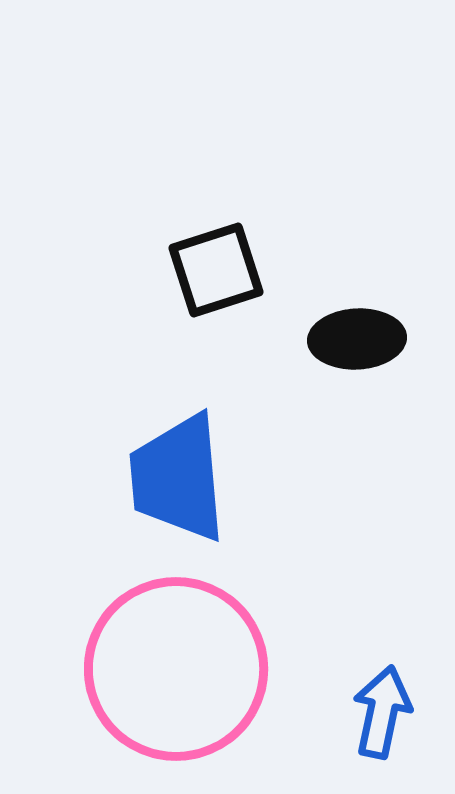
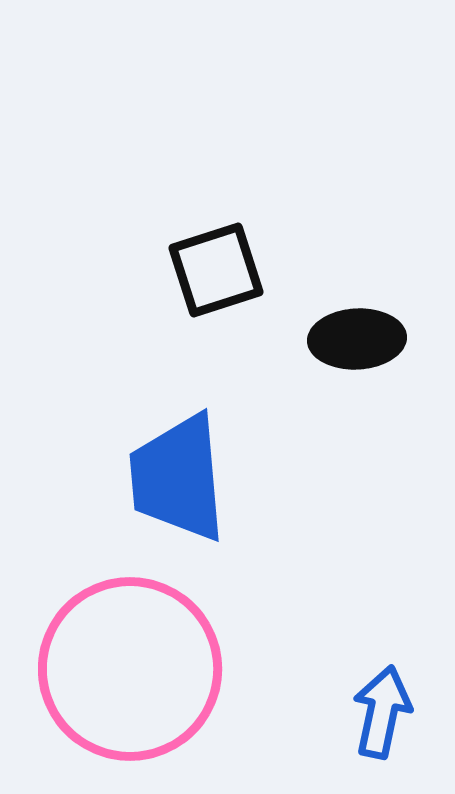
pink circle: moved 46 px left
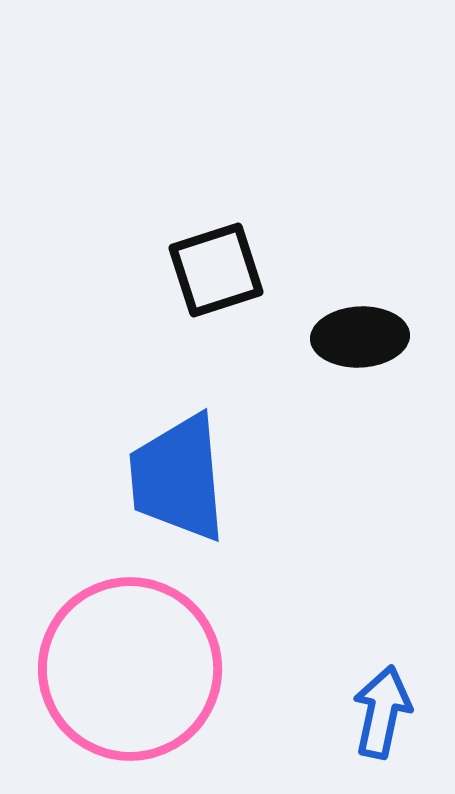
black ellipse: moved 3 px right, 2 px up
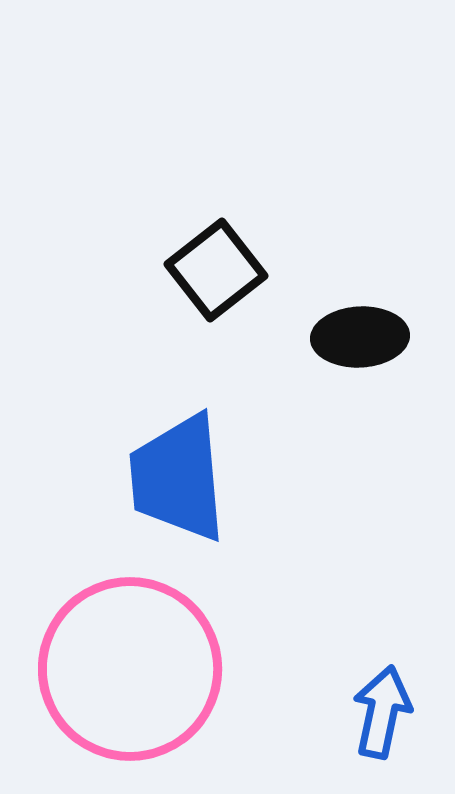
black square: rotated 20 degrees counterclockwise
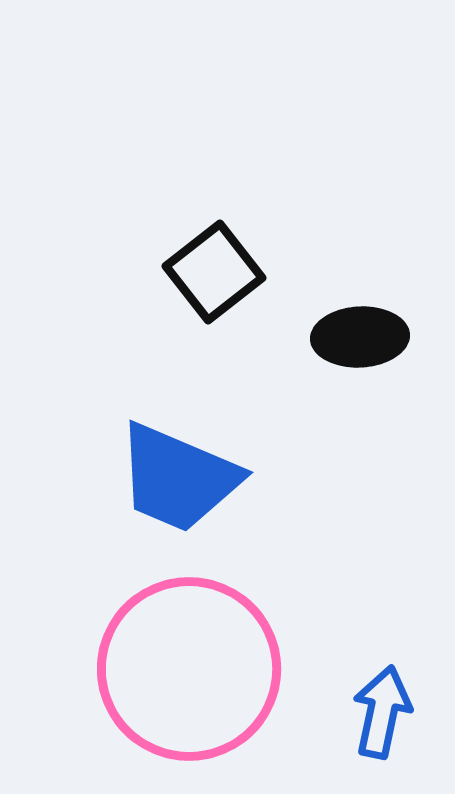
black square: moved 2 px left, 2 px down
blue trapezoid: rotated 62 degrees counterclockwise
pink circle: moved 59 px right
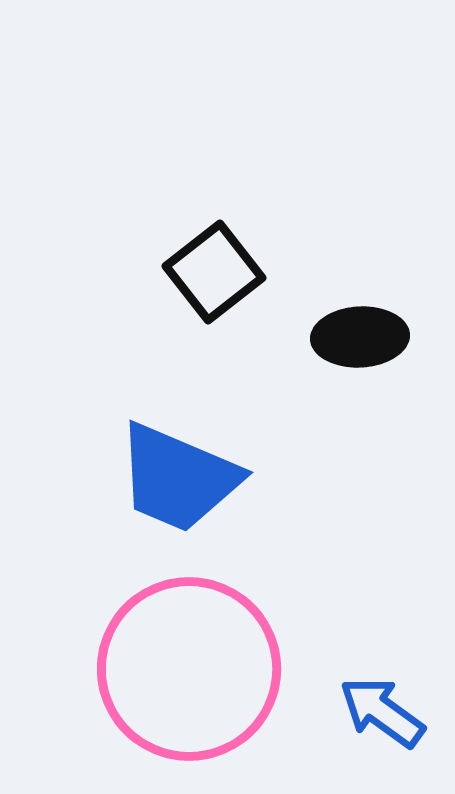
blue arrow: rotated 66 degrees counterclockwise
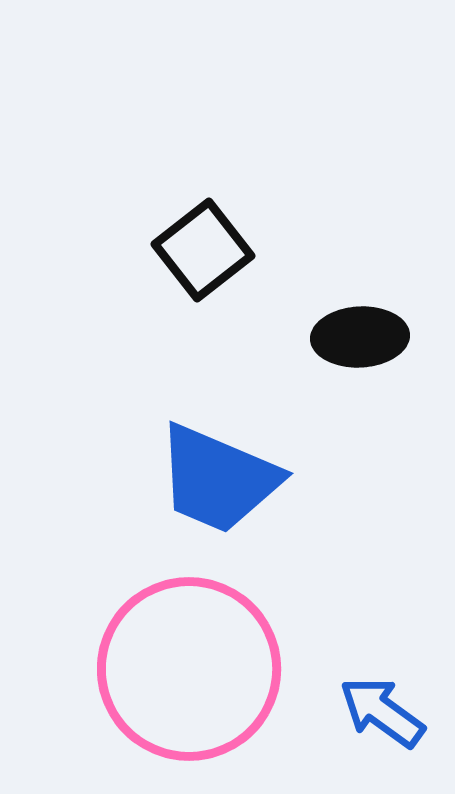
black square: moved 11 px left, 22 px up
blue trapezoid: moved 40 px right, 1 px down
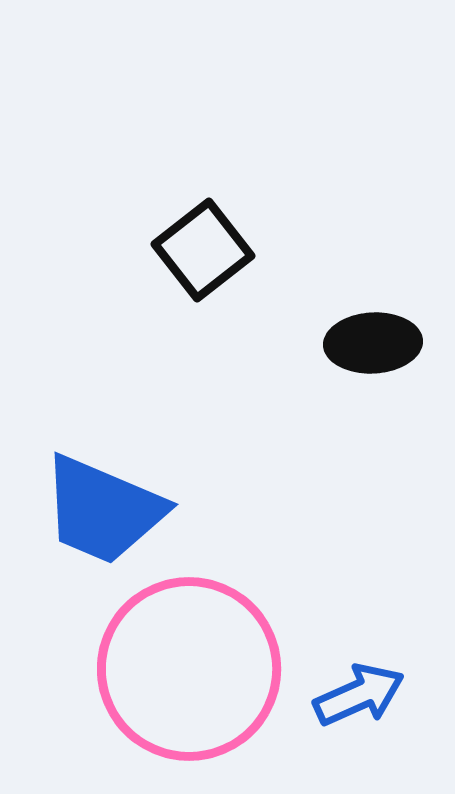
black ellipse: moved 13 px right, 6 px down
blue trapezoid: moved 115 px left, 31 px down
blue arrow: moved 23 px left, 17 px up; rotated 120 degrees clockwise
